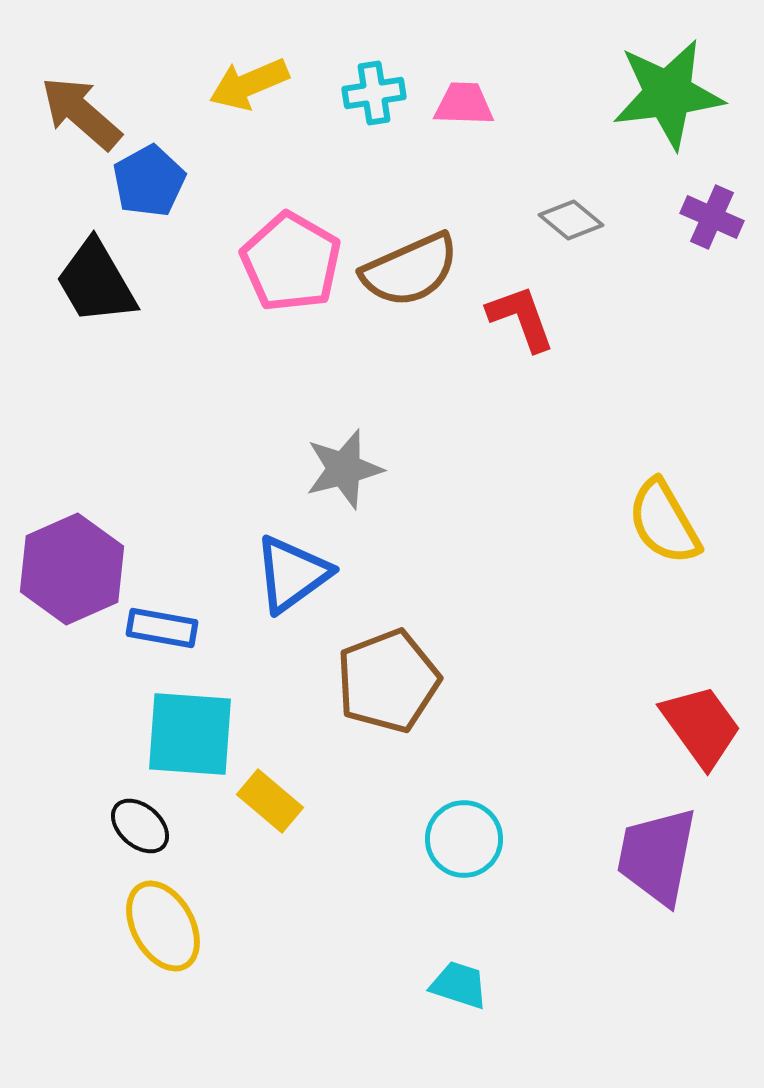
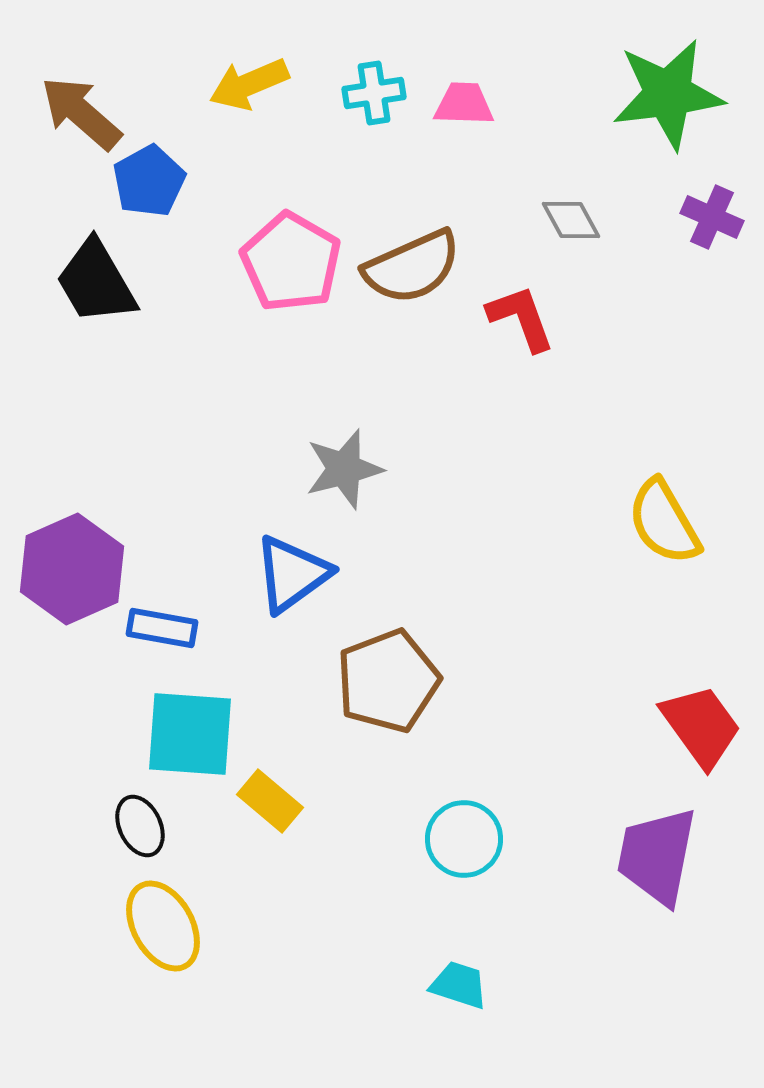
gray diamond: rotated 22 degrees clockwise
brown semicircle: moved 2 px right, 3 px up
black ellipse: rotated 24 degrees clockwise
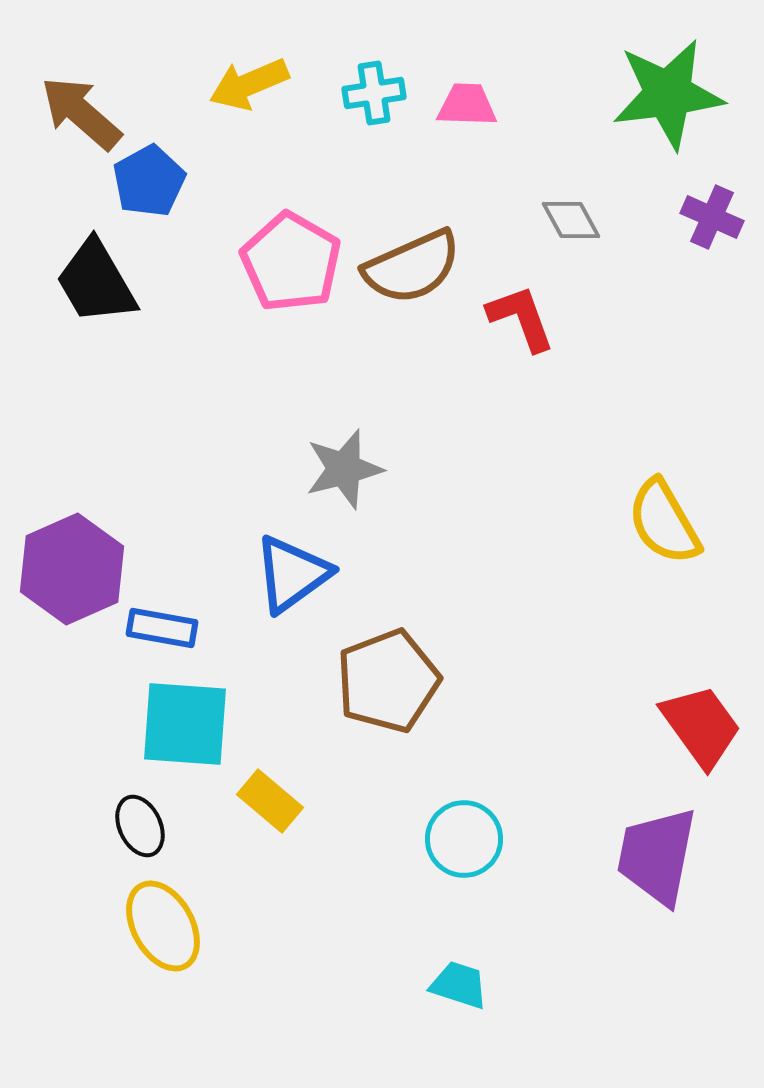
pink trapezoid: moved 3 px right, 1 px down
cyan square: moved 5 px left, 10 px up
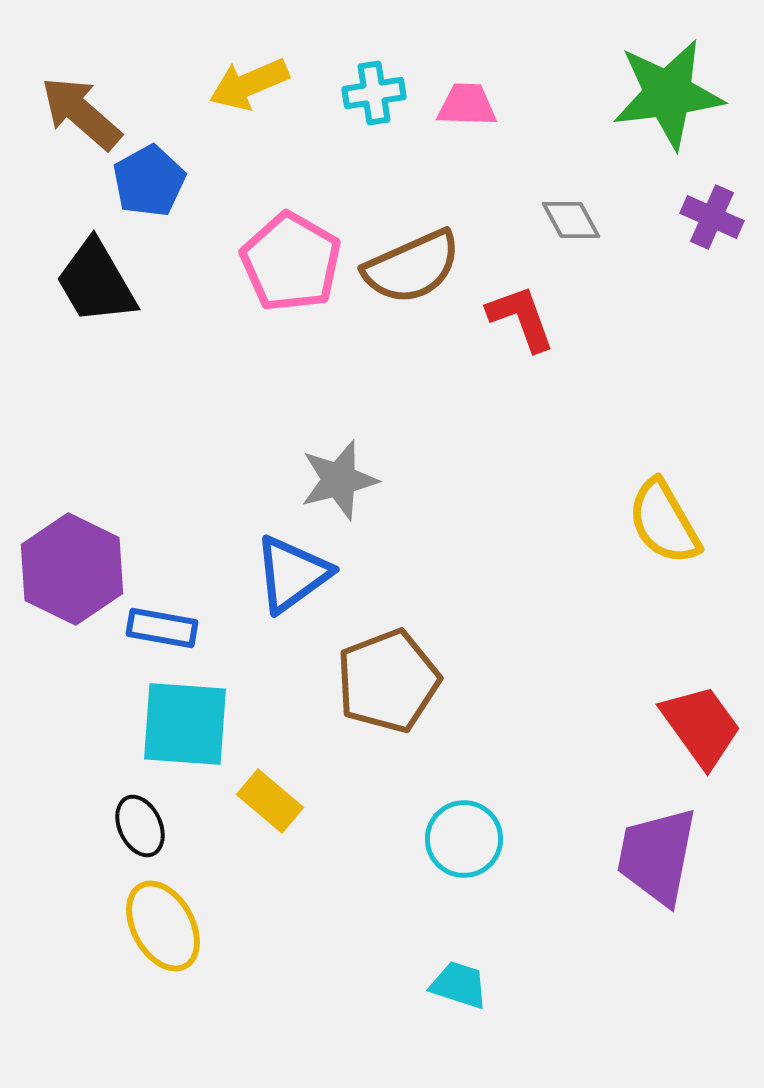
gray star: moved 5 px left, 11 px down
purple hexagon: rotated 10 degrees counterclockwise
